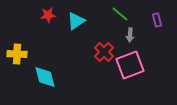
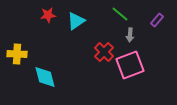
purple rectangle: rotated 56 degrees clockwise
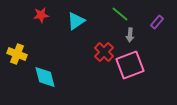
red star: moved 7 px left
purple rectangle: moved 2 px down
yellow cross: rotated 18 degrees clockwise
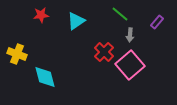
pink square: rotated 20 degrees counterclockwise
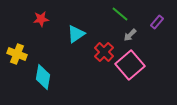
red star: moved 4 px down
cyan triangle: moved 13 px down
gray arrow: rotated 40 degrees clockwise
cyan diamond: moved 2 px left; rotated 25 degrees clockwise
